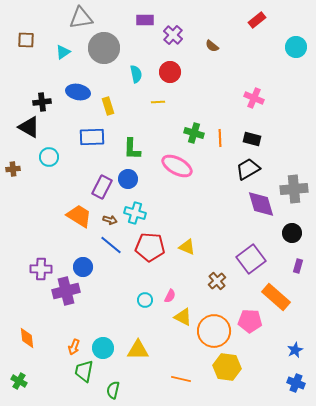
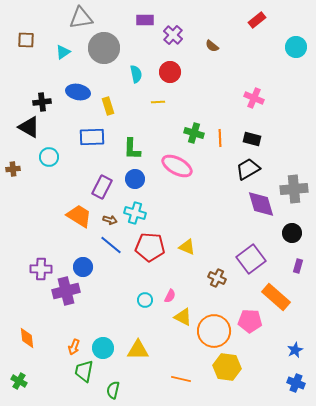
blue circle at (128, 179): moved 7 px right
brown cross at (217, 281): moved 3 px up; rotated 24 degrees counterclockwise
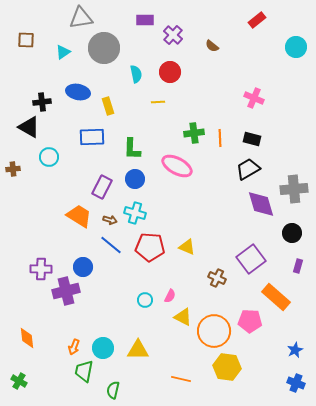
green cross at (194, 133): rotated 24 degrees counterclockwise
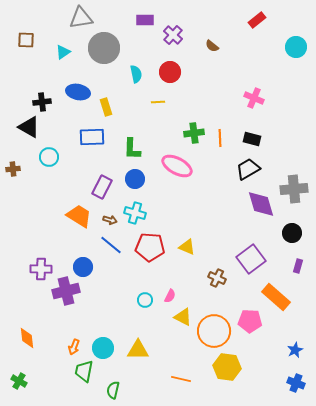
yellow rectangle at (108, 106): moved 2 px left, 1 px down
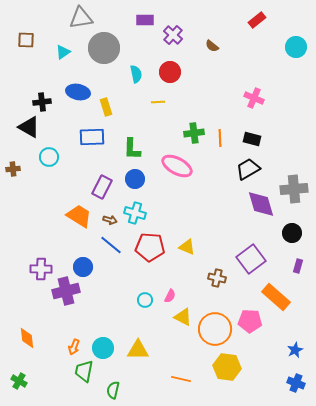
brown cross at (217, 278): rotated 12 degrees counterclockwise
orange circle at (214, 331): moved 1 px right, 2 px up
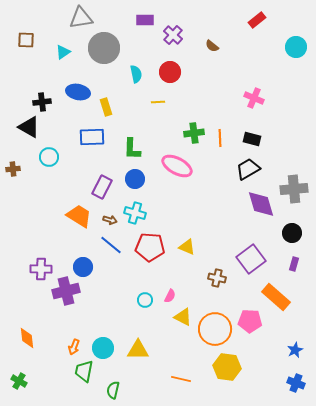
purple rectangle at (298, 266): moved 4 px left, 2 px up
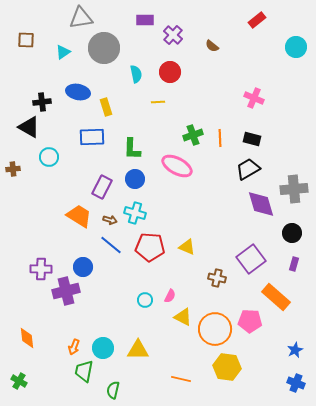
green cross at (194, 133): moved 1 px left, 2 px down; rotated 12 degrees counterclockwise
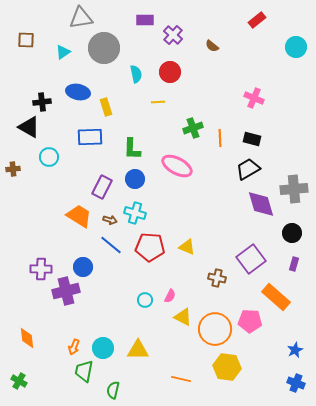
green cross at (193, 135): moved 7 px up
blue rectangle at (92, 137): moved 2 px left
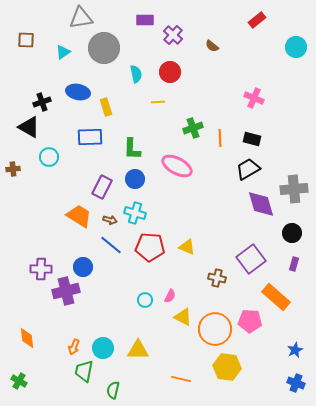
black cross at (42, 102): rotated 12 degrees counterclockwise
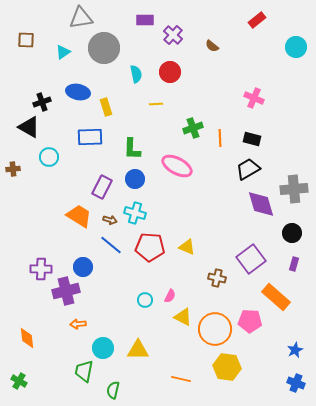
yellow line at (158, 102): moved 2 px left, 2 px down
orange arrow at (74, 347): moved 4 px right, 23 px up; rotated 63 degrees clockwise
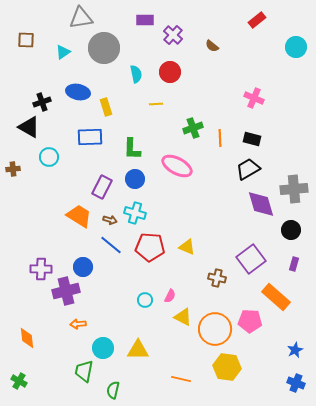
black circle at (292, 233): moved 1 px left, 3 px up
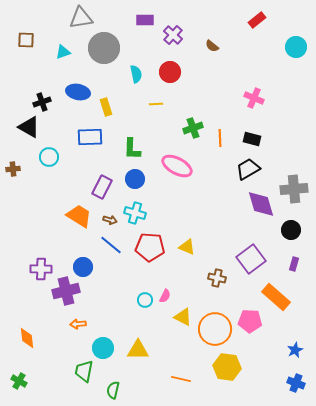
cyan triangle at (63, 52): rotated 14 degrees clockwise
pink semicircle at (170, 296): moved 5 px left
